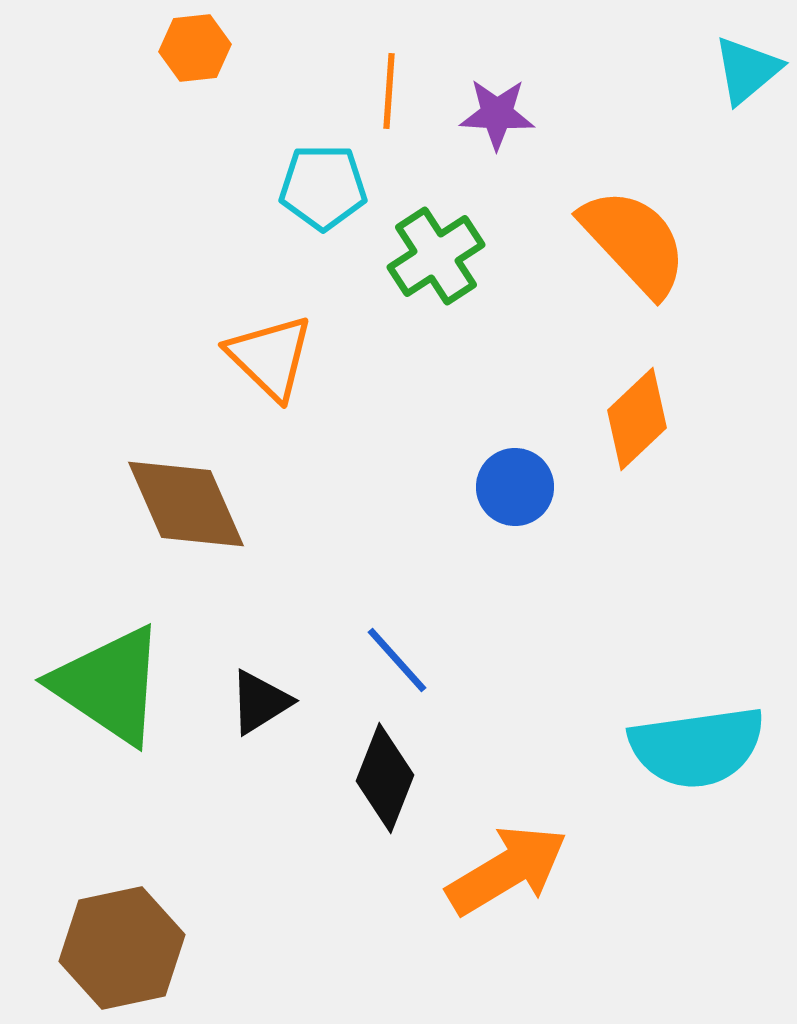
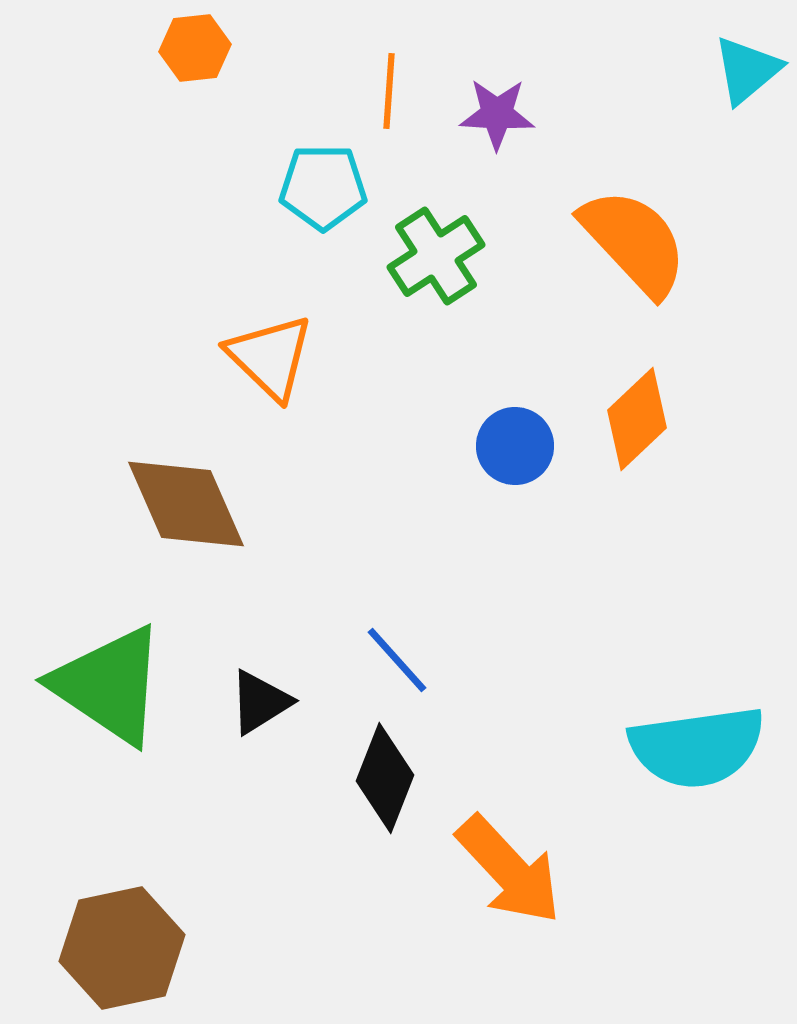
blue circle: moved 41 px up
orange arrow: moved 2 px right; rotated 78 degrees clockwise
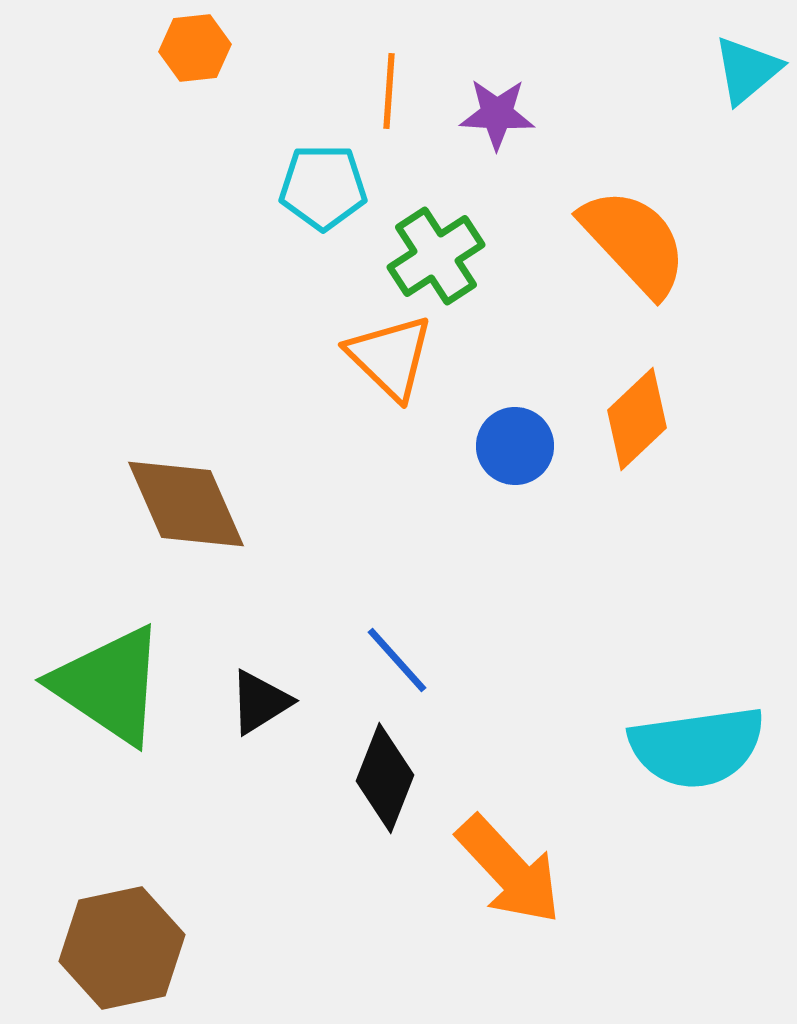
orange triangle: moved 120 px right
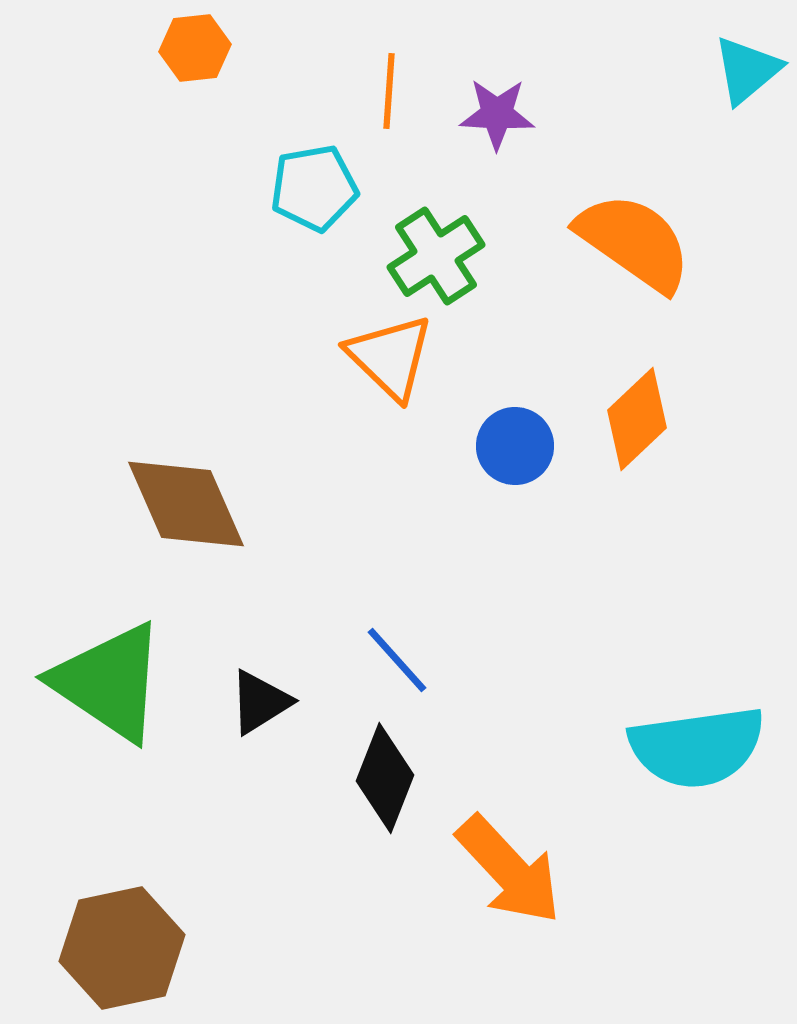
cyan pentagon: moved 9 px left, 1 px down; rotated 10 degrees counterclockwise
orange semicircle: rotated 12 degrees counterclockwise
green triangle: moved 3 px up
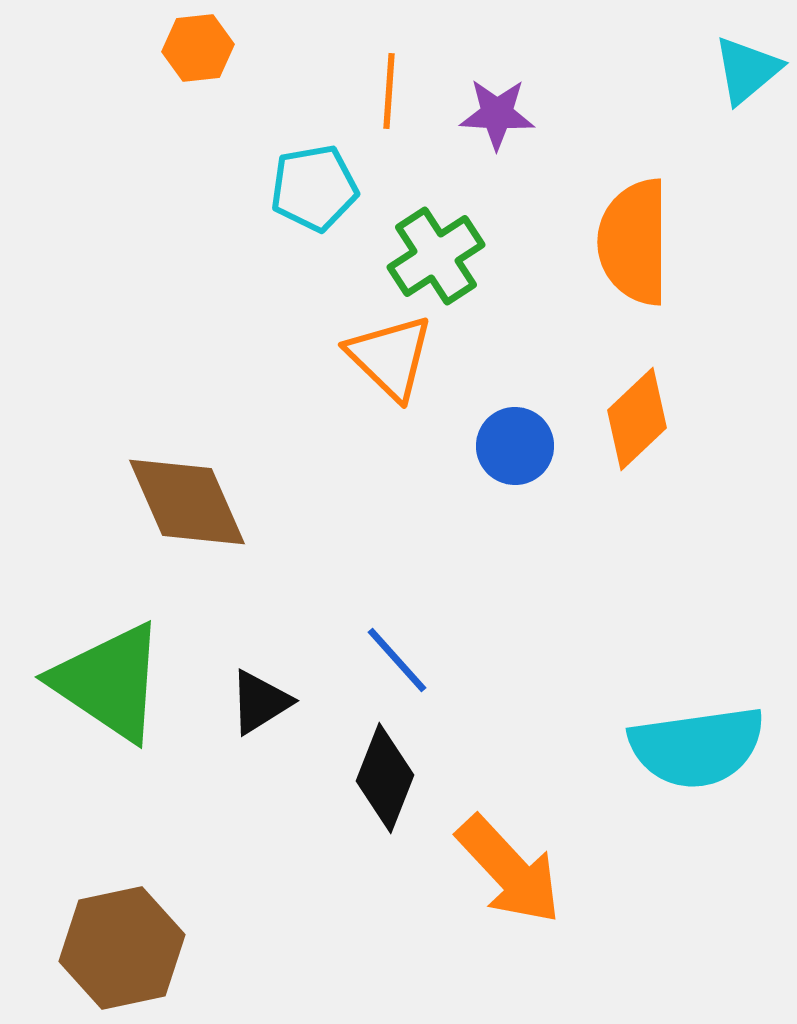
orange hexagon: moved 3 px right
orange semicircle: rotated 125 degrees counterclockwise
brown diamond: moved 1 px right, 2 px up
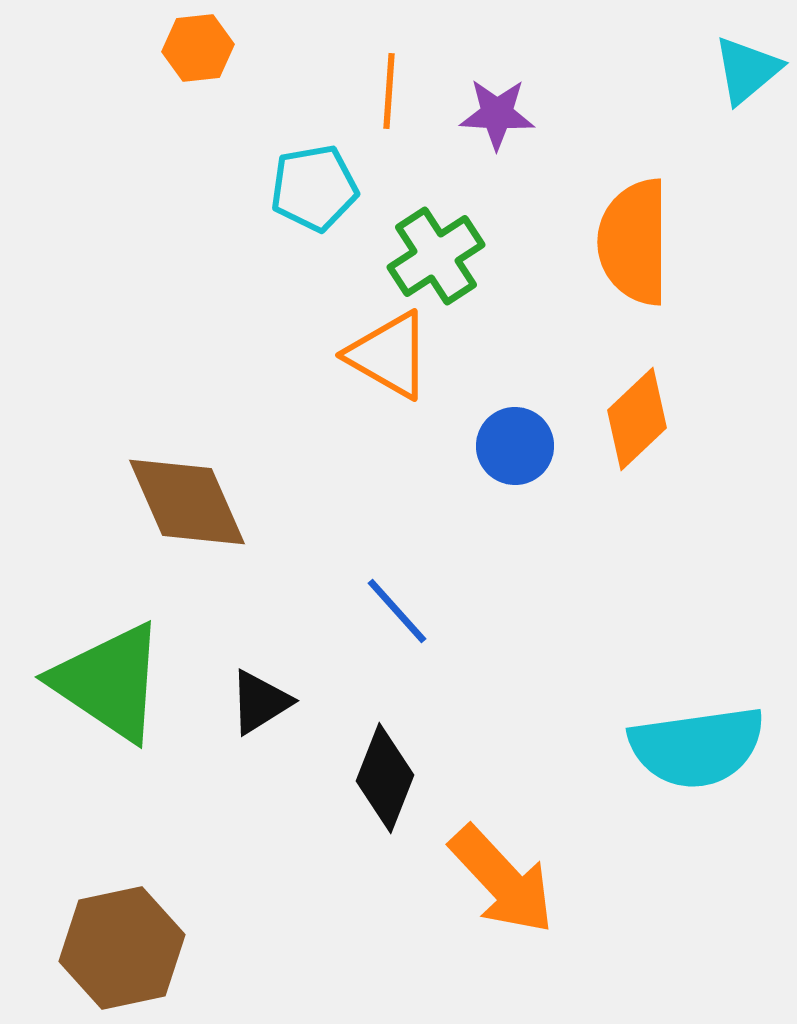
orange triangle: moved 1 px left, 2 px up; rotated 14 degrees counterclockwise
blue line: moved 49 px up
orange arrow: moved 7 px left, 10 px down
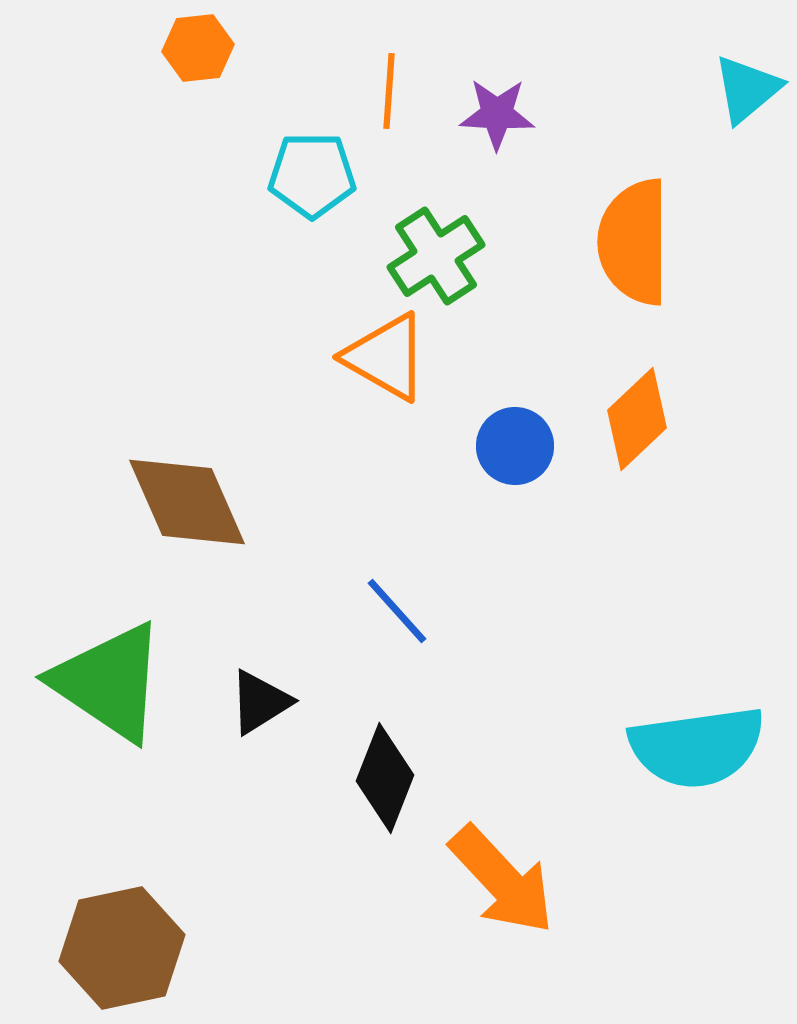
cyan triangle: moved 19 px down
cyan pentagon: moved 2 px left, 13 px up; rotated 10 degrees clockwise
orange triangle: moved 3 px left, 2 px down
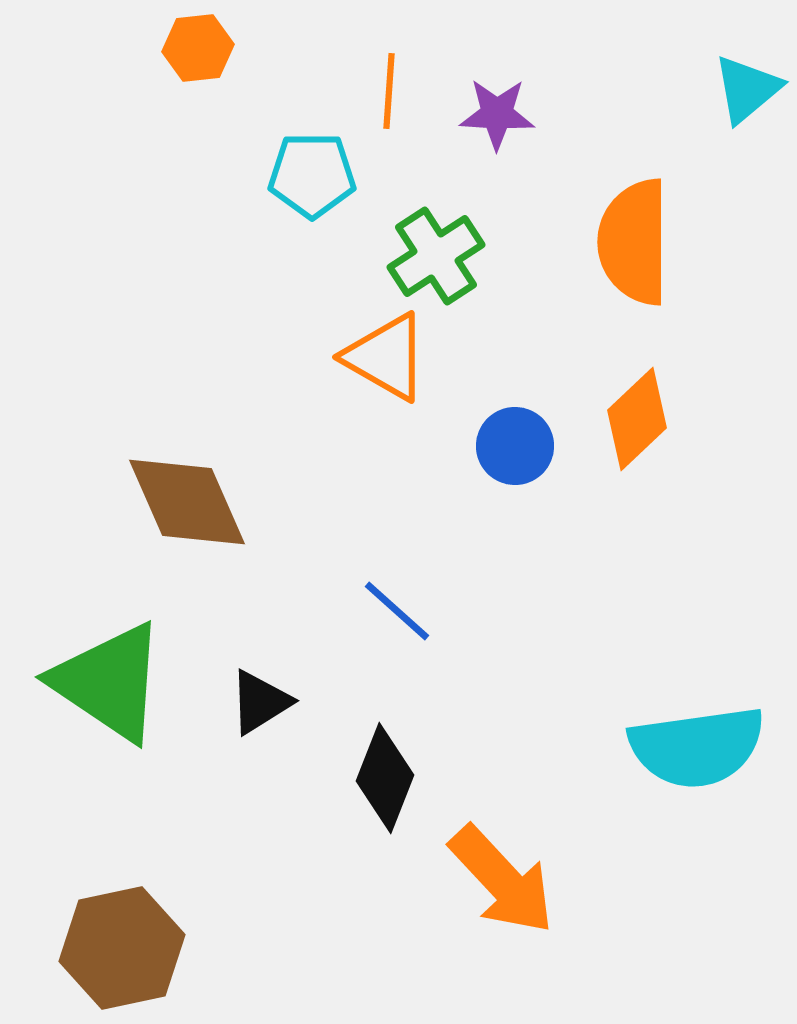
blue line: rotated 6 degrees counterclockwise
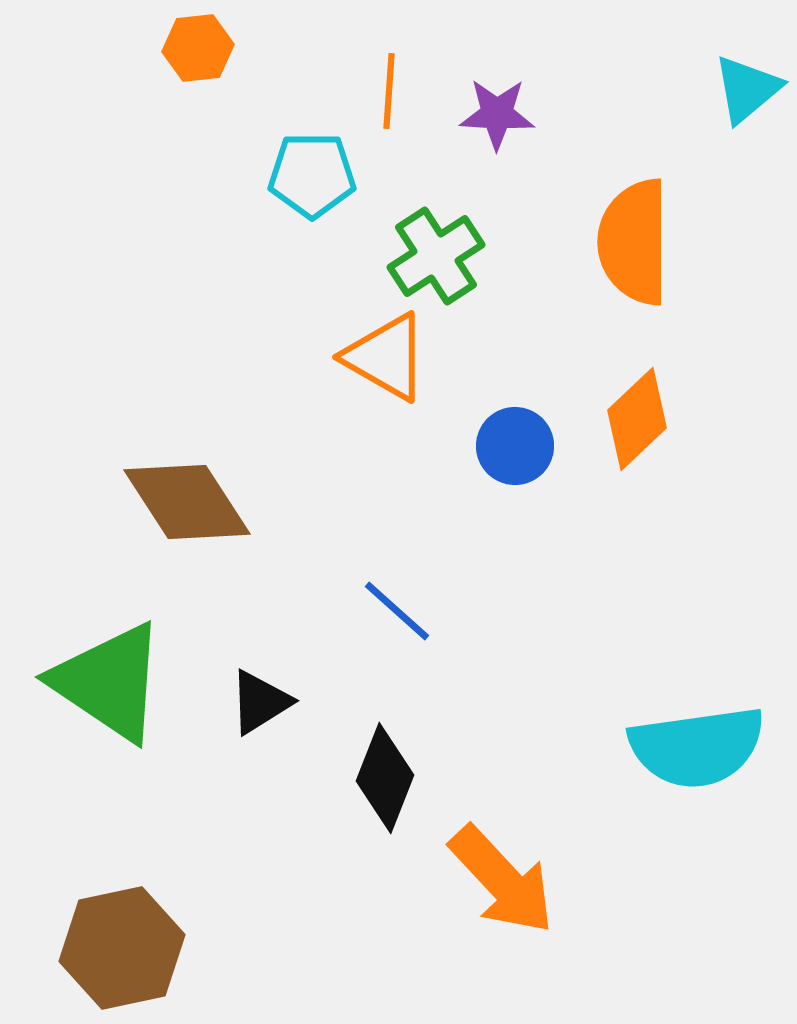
brown diamond: rotated 9 degrees counterclockwise
